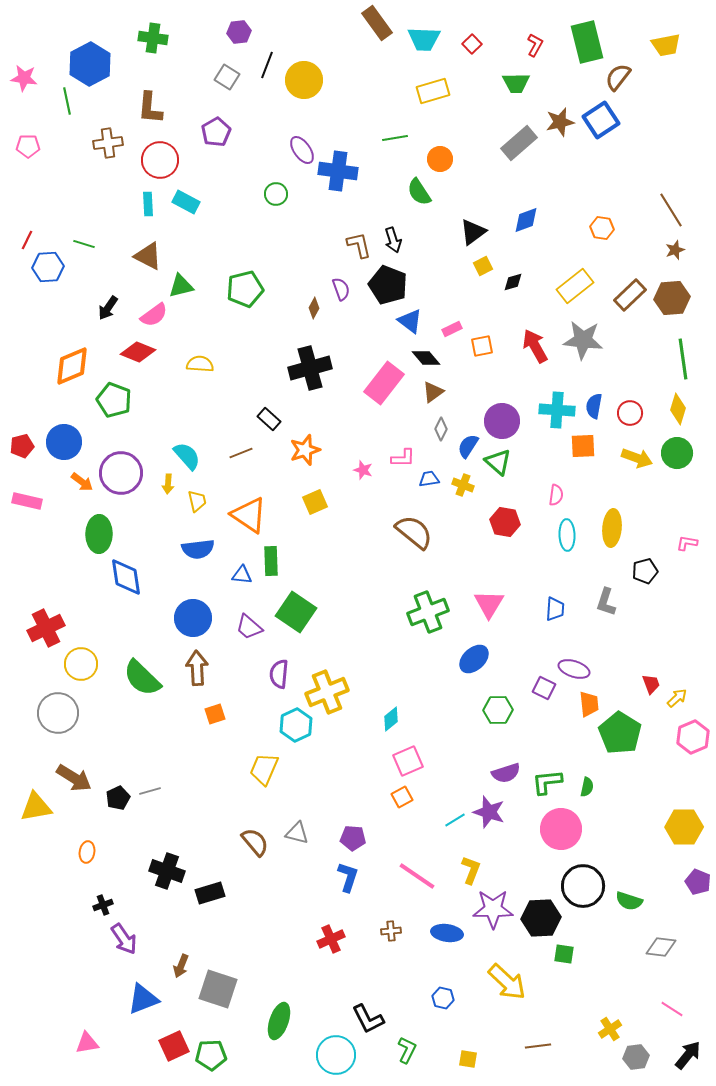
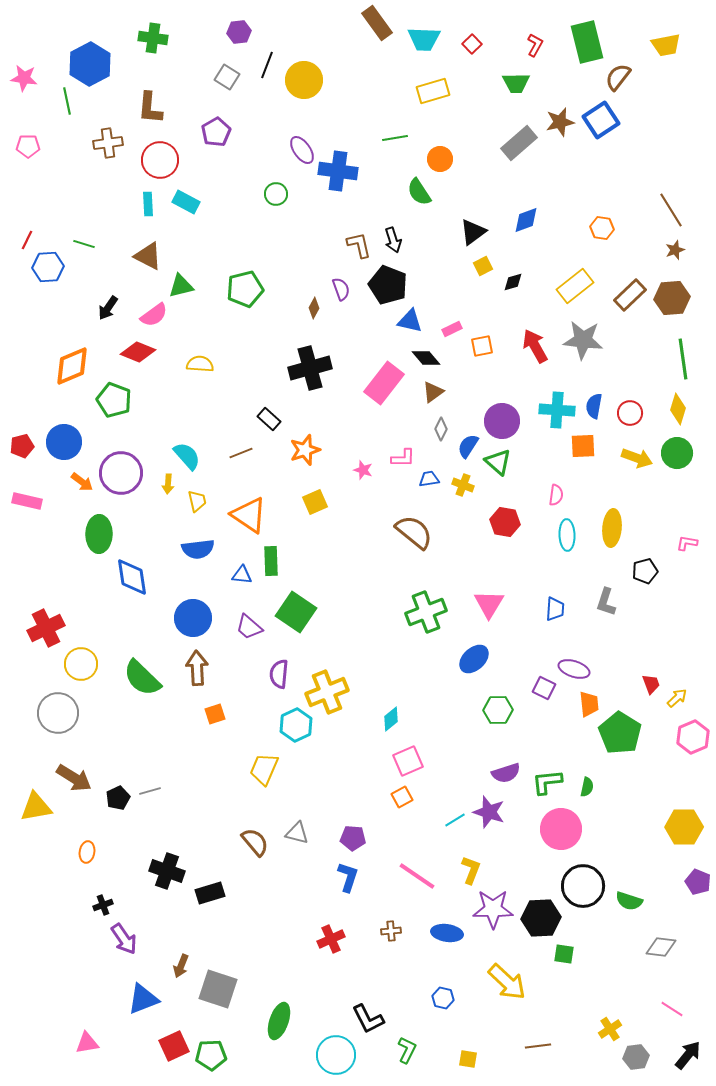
blue triangle at (410, 321): rotated 24 degrees counterclockwise
blue diamond at (126, 577): moved 6 px right
green cross at (428, 612): moved 2 px left
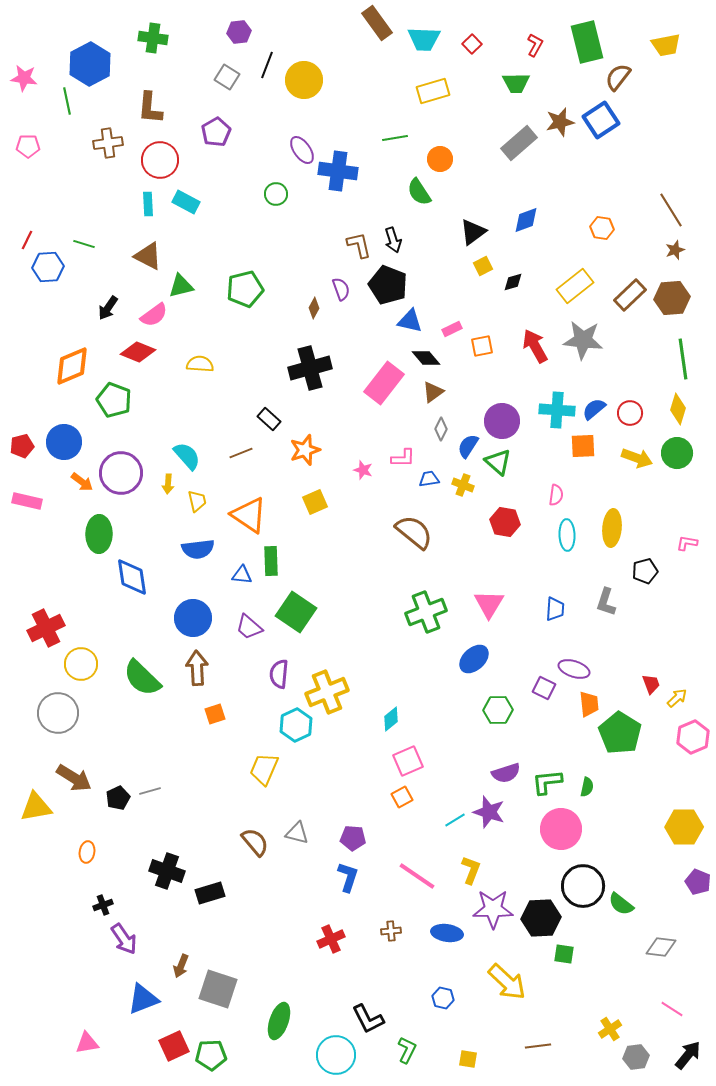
blue semicircle at (594, 406): moved 3 px down; rotated 40 degrees clockwise
green semicircle at (629, 901): moved 8 px left, 3 px down; rotated 20 degrees clockwise
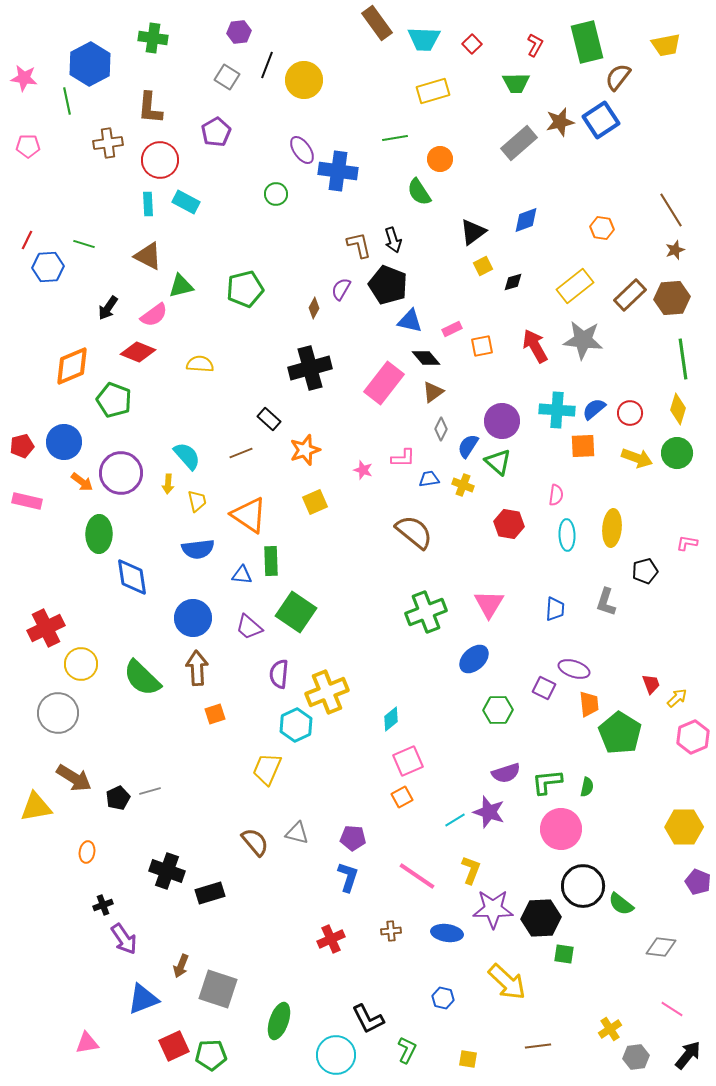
purple semicircle at (341, 289): rotated 130 degrees counterclockwise
red hexagon at (505, 522): moved 4 px right, 2 px down
yellow trapezoid at (264, 769): moved 3 px right
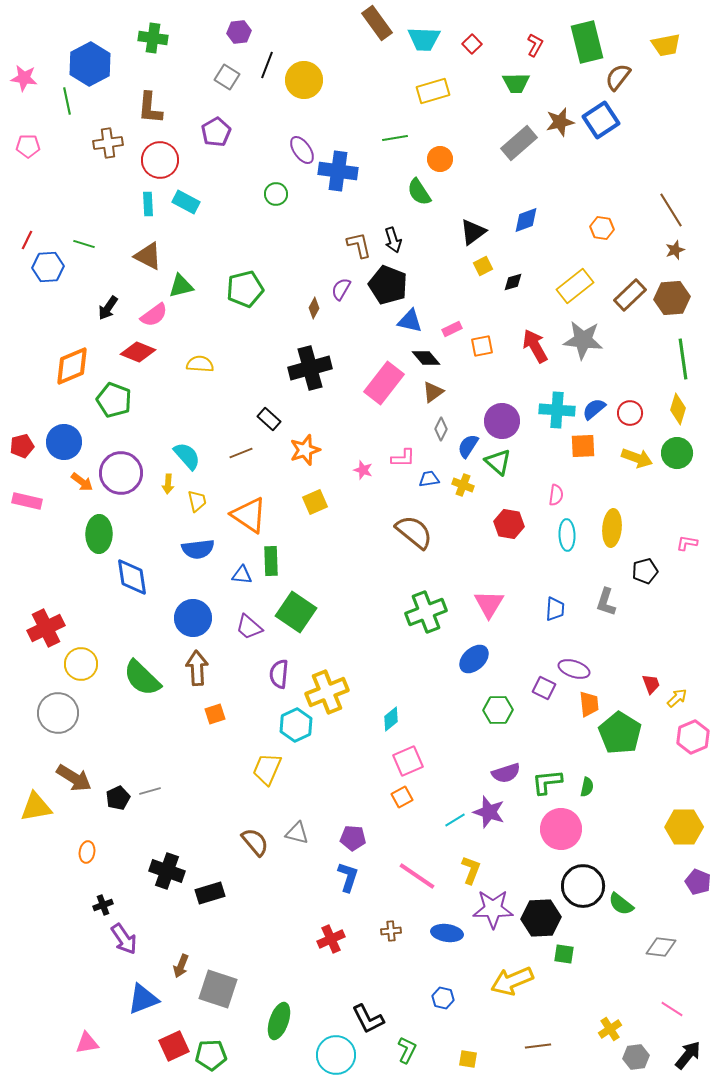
yellow arrow at (507, 982): moved 5 px right, 1 px up; rotated 114 degrees clockwise
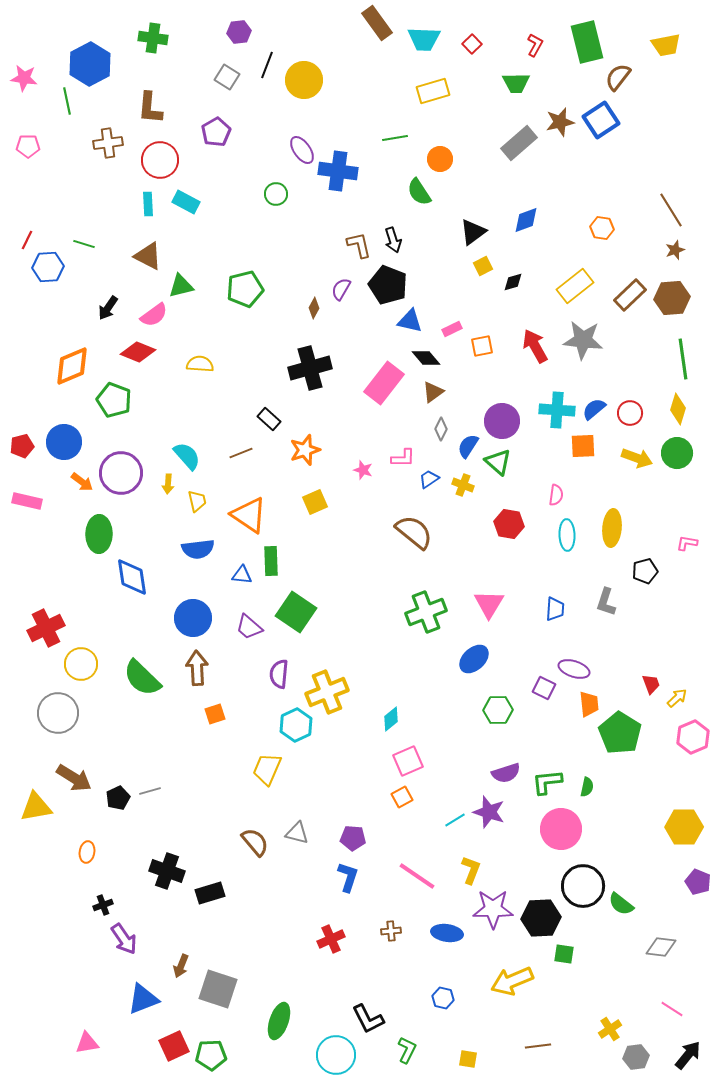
blue trapezoid at (429, 479): rotated 25 degrees counterclockwise
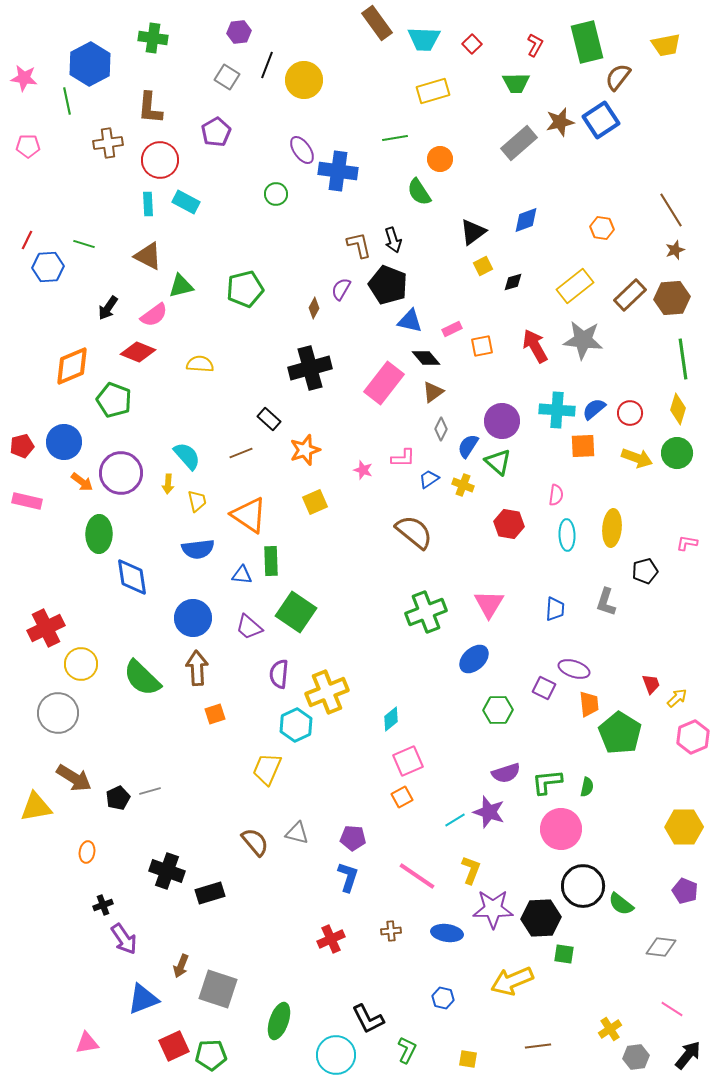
purple pentagon at (698, 882): moved 13 px left, 9 px down
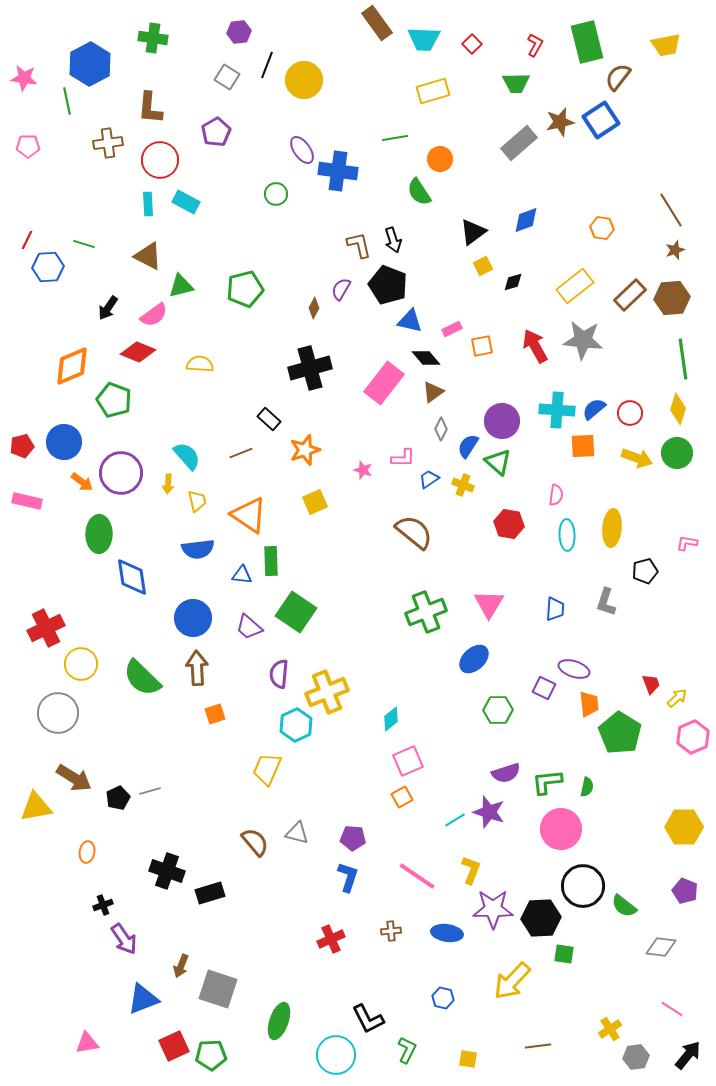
green semicircle at (621, 904): moved 3 px right, 2 px down
yellow arrow at (512, 981): rotated 24 degrees counterclockwise
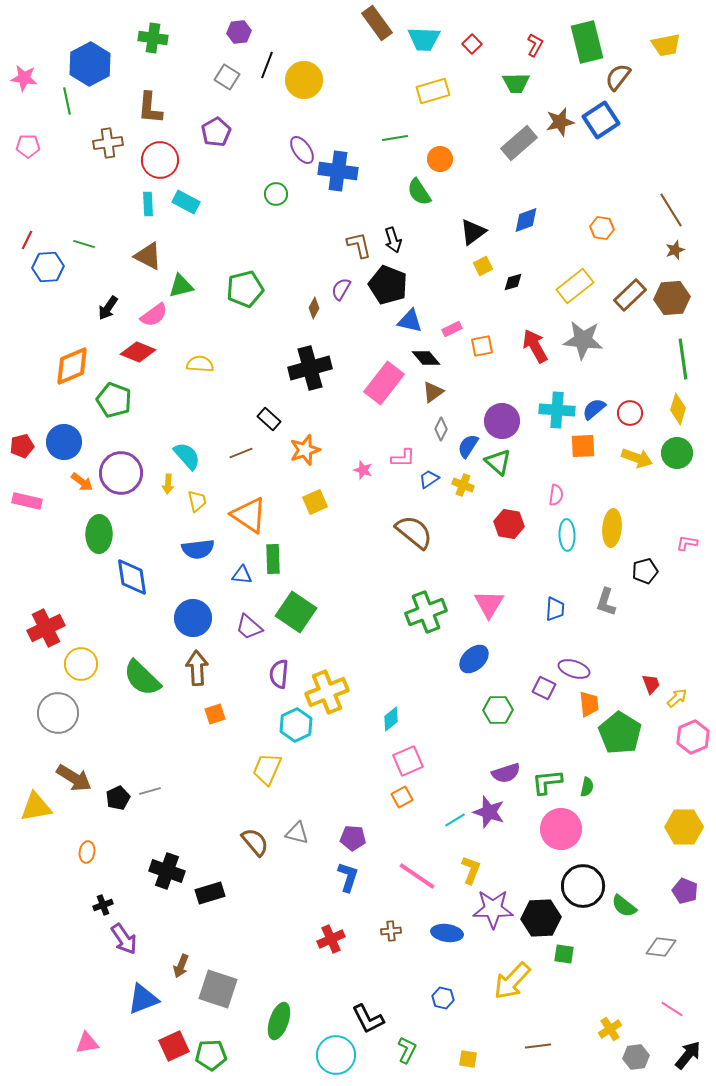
green rectangle at (271, 561): moved 2 px right, 2 px up
